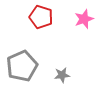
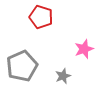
pink star: moved 30 px down
gray star: moved 1 px right, 1 px down; rotated 14 degrees counterclockwise
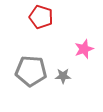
gray pentagon: moved 9 px right, 5 px down; rotated 28 degrees clockwise
gray star: rotated 21 degrees clockwise
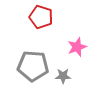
pink star: moved 7 px left, 2 px up
gray pentagon: moved 2 px right, 5 px up
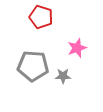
pink star: moved 1 px down
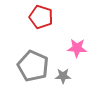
pink star: rotated 24 degrees clockwise
gray pentagon: rotated 20 degrees clockwise
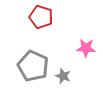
pink star: moved 9 px right
gray star: rotated 21 degrees clockwise
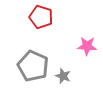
pink star: moved 1 px right, 2 px up
